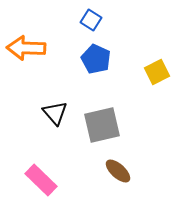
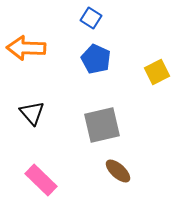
blue square: moved 2 px up
black triangle: moved 23 px left
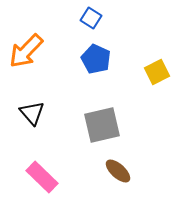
orange arrow: moved 3 px down; rotated 48 degrees counterclockwise
pink rectangle: moved 1 px right, 3 px up
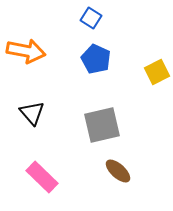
orange arrow: rotated 123 degrees counterclockwise
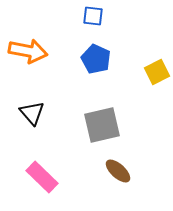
blue square: moved 2 px right, 2 px up; rotated 25 degrees counterclockwise
orange arrow: moved 2 px right
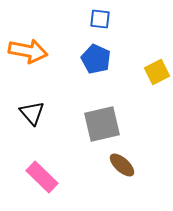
blue square: moved 7 px right, 3 px down
gray square: moved 1 px up
brown ellipse: moved 4 px right, 6 px up
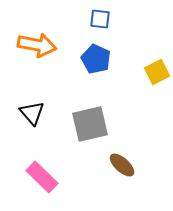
orange arrow: moved 9 px right, 6 px up
gray square: moved 12 px left
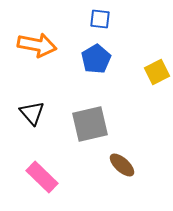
blue pentagon: rotated 16 degrees clockwise
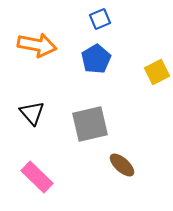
blue square: rotated 30 degrees counterclockwise
pink rectangle: moved 5 px left
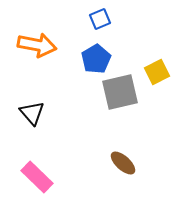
gray square: moved 30 px right, 32 px up
brown ellipse: moved 1 px right, 2 px up
